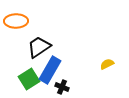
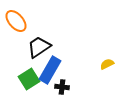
orange ellipse: rotated 50 degrees clockwise
black cross: rotated 16 degrees counterclockwise
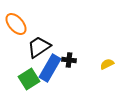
orange ellipse: moved 3 px down
blue rectangle: moved 2 px up
black cross: moved 7 px right, 27 px up
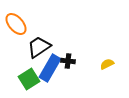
black cross: moved 1 px left, 1 px down
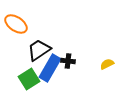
orange ellipse: rotated 15 degrees counterclockwise
black trapezoid: moved 3 px down
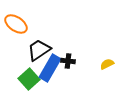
green square: rotated 10 degrees counterclockwise
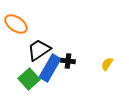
yellow semicircle: rotated 32 degrees counterclockwise
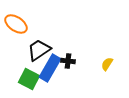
green square: rotated 20 degrees counterclockwise
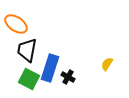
black trapezoid: moved 12 px left; rotated 45 degrees counterclockwise
black cross: moved 16 px down; rotated 24 degrees clockwise
blue rectangle: rotated 12 degrees counterclockwise
